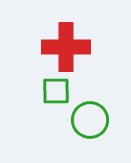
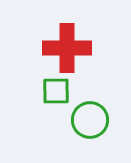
red cross: moved 1 px right, 1 px down
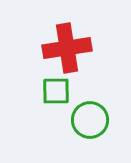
red cross: rotated 9 degrees counterclockwise
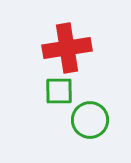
green square: moved 3 px right
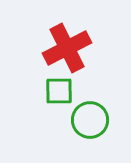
red cross: rotated 18 degrees counterclockwise
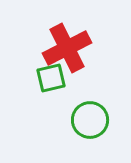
green square: moved 8 px left, 13 px up; rotated 12 degrees counterclockwise
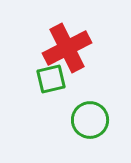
green square: moved 1 px down
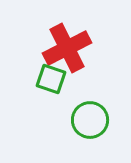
green square: rotated 32 degrees clockwise
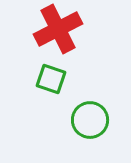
red cross: moved 9 px left, 19 px up
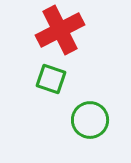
red cross: moved 2 px right, 1 px down
